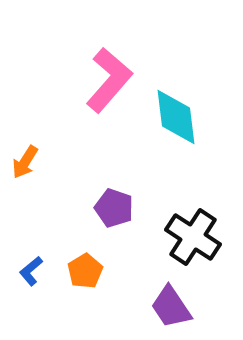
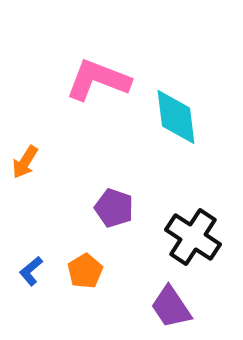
pink L-shape: moved 11 px left; rotated 110 degrees counterclockwise
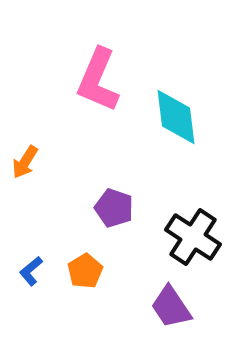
pink L-shape: rotated 88 degrees counterclockwise
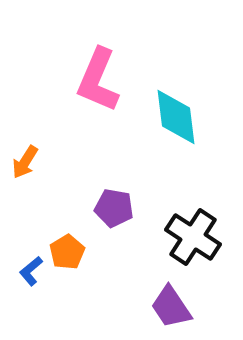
purple pentagon: rotated 9 degrees counterclockwise
orange pentagon: moved 18 px left, 19 px up
